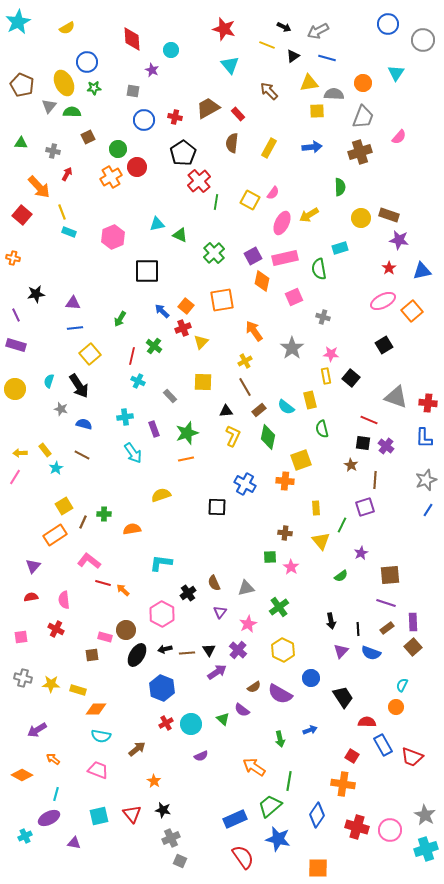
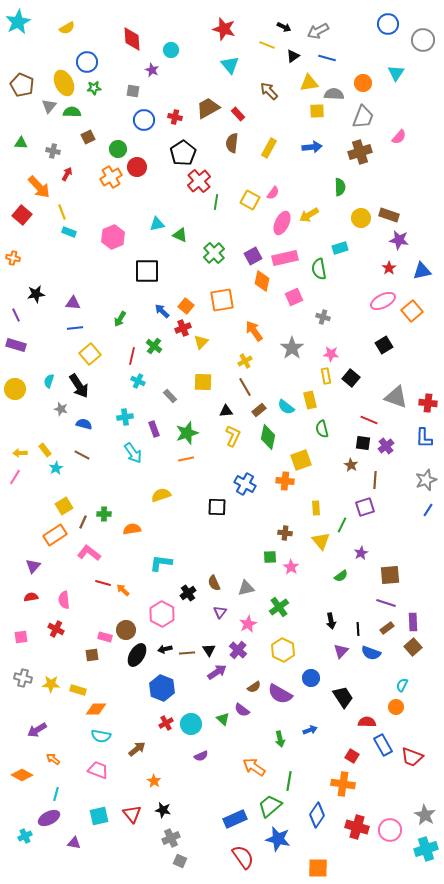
purple cross at (386, 446): rotated 14 degrees clockwise
pink L-shape at (89, 561): moved 8 px up
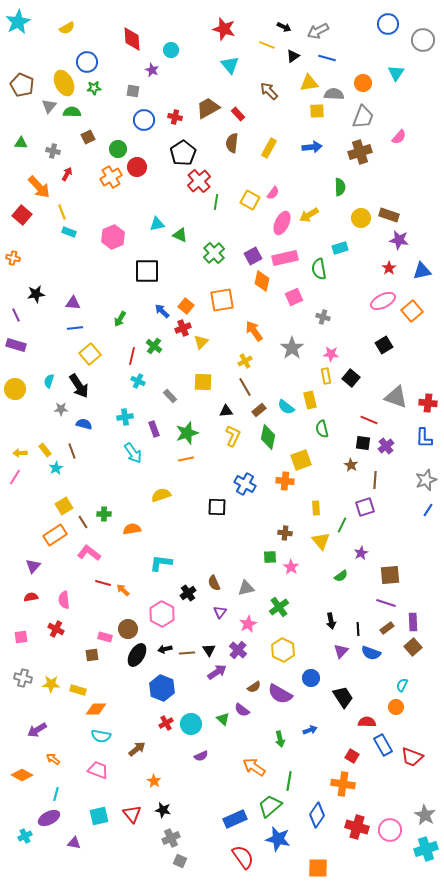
gray star at (61, 409): rotated 16 degrees counterclockwise
brown line at (82, 455): moved 10 px left, 4 px up; rotated 42 degrees clockwise
brown line at (83, 522): rotated 56 degrees counterclockwise
brown circle at (126, 630): moved 2 px right, 1 px up
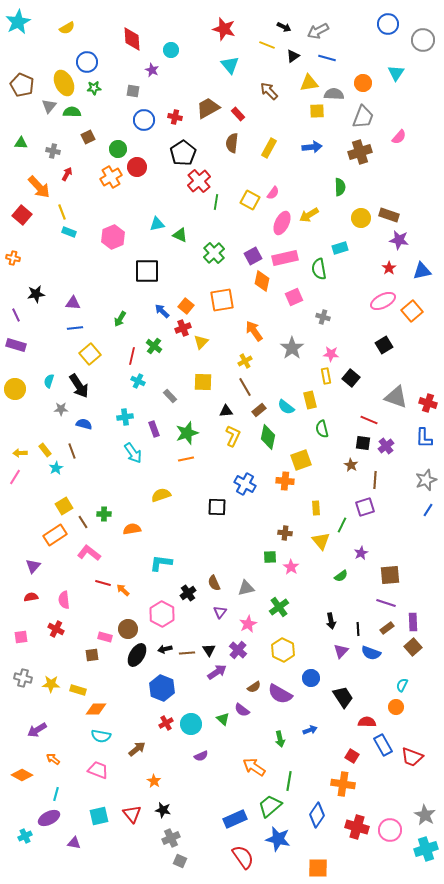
red cross at (428, 403): rotated 12 degrees clockwise
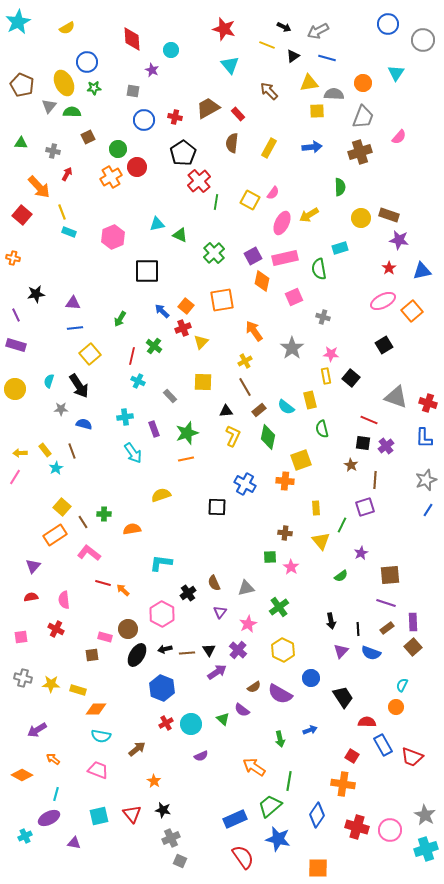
yellow square at (64, 506): moved 2 px left, 1 px down; rotated 18 degrees counterclockwise
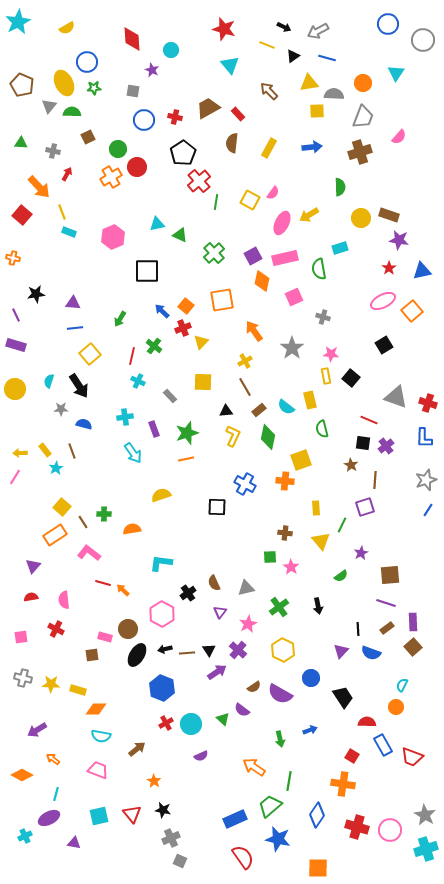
black arrow at (331, 621): moved 13 px left, 15 px up
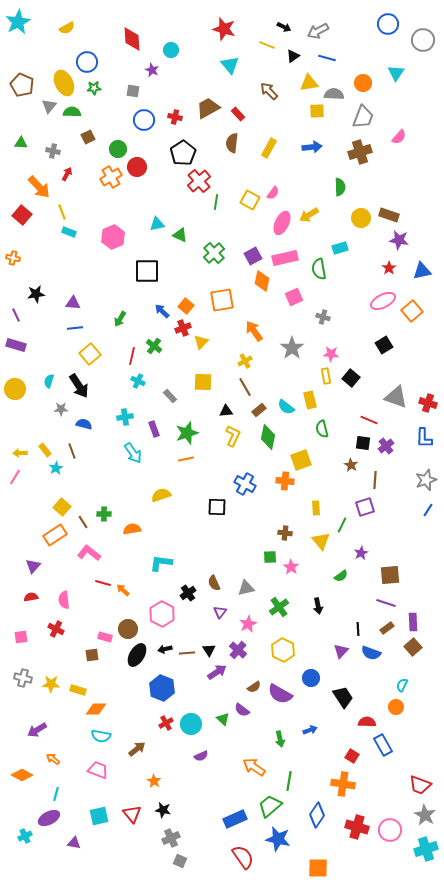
red trapezoid at (412, 757): moved 8 px right, 28 px down
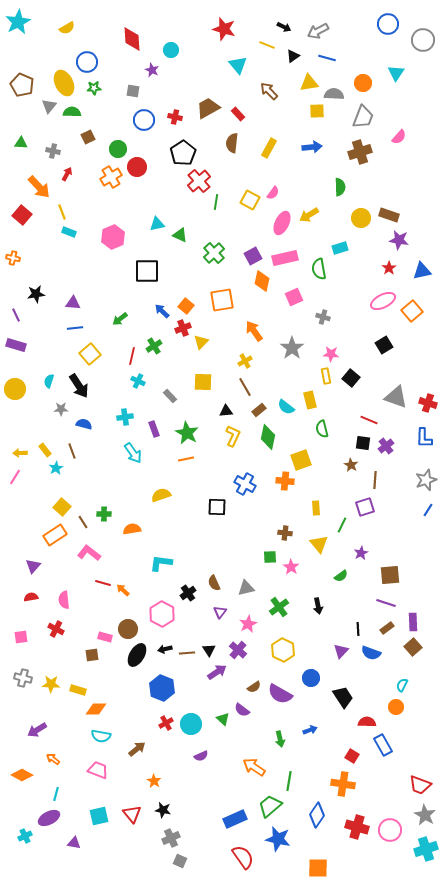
cyan triangle at (230, 65): moved 8 px right
green arrow at (120, 319): rotated 21 degrees clockwise
green cross at (154, 346): rotated 21 degrees clockwise
green star at (187, 433): rotated 25 degrees counterclockwise
yellow triangle at (321, 541): moved 2 px left, 3 px down
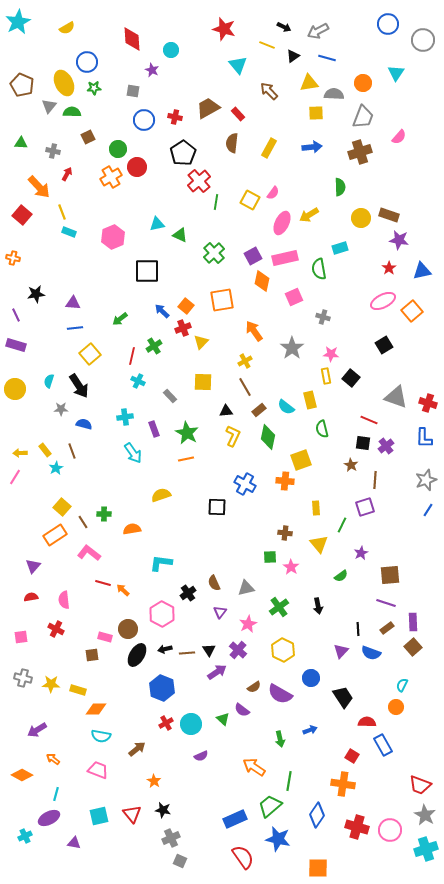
yellow square at (317, 111): moved 1 px left, 2 px down
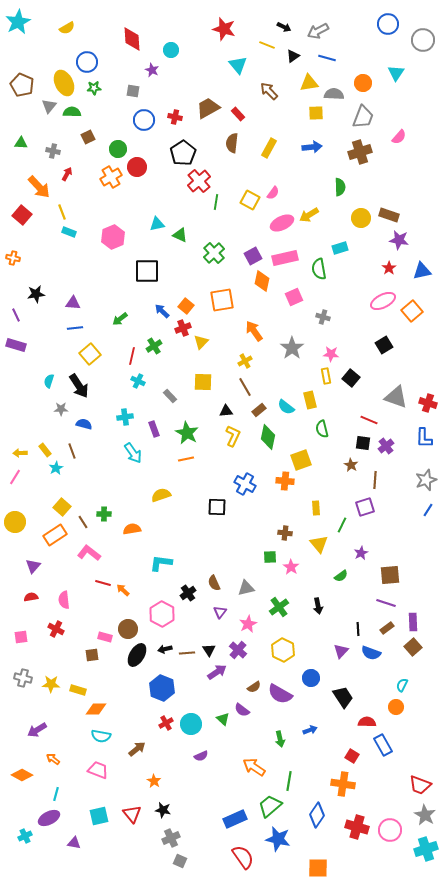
pink ellipse at (282, 223): rotated 40 degrees clockwise
yellow circle at (15, 389): moved 133 px down
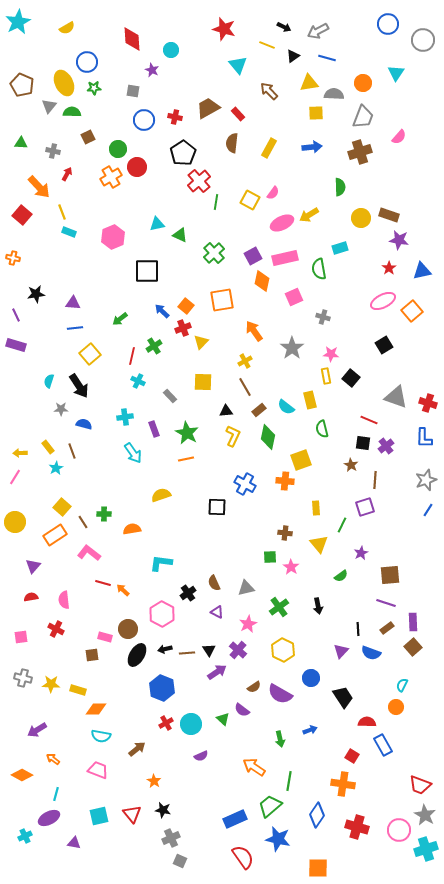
yellow rectangle at (45, 450): moved 3 px right, 3 px up
purple triangle at (220, 612): moved 3 px left; rotated 40 degrees counterclockwise
pink circle at (390, 830): moved 9 px right
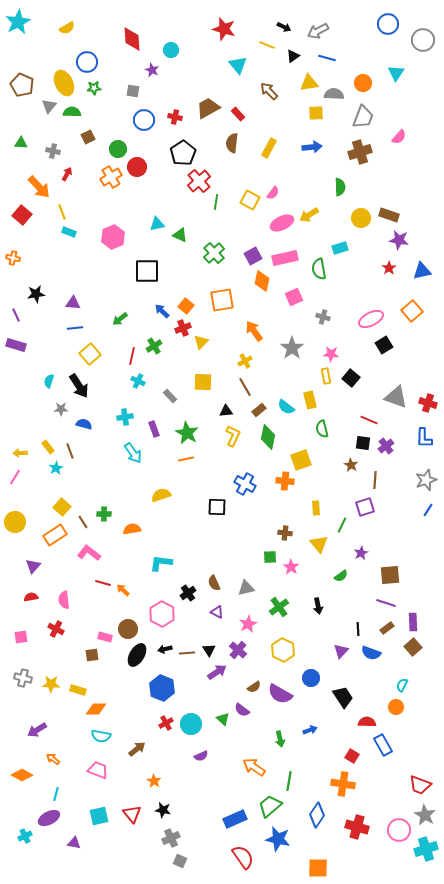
pink ellipse at (383, 301): moved 12 px left, 18 px down
brown line at (72, 451): moved 2 px left
